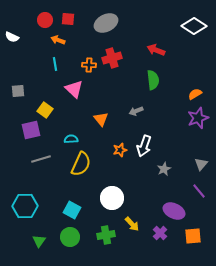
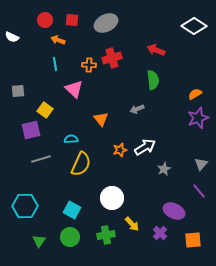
red square: moved 4 px right, 1 px down
gray arrow: moved 1 px right, 2 px up
white arrow: moved 1 px right, 1 px down; rotated 140 degrees counterclockwise
orange square: moved 4 px down
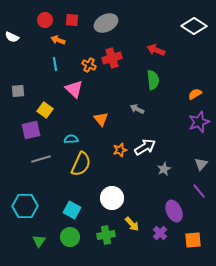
orange cross: rotated 24 degrees clockwise
gray arrow: rotated 48 degrees clockwise
purple star: moved 1 px right, 4 px down
purple ellipse: rotated 40 degrees clockwise
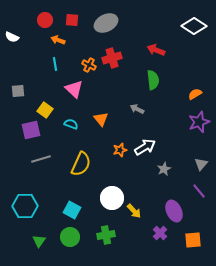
cyan semicircle: moved 15 px up; rotated 24 degrees clockwise
yellow arrow: moved 2 px right, 13 px up
